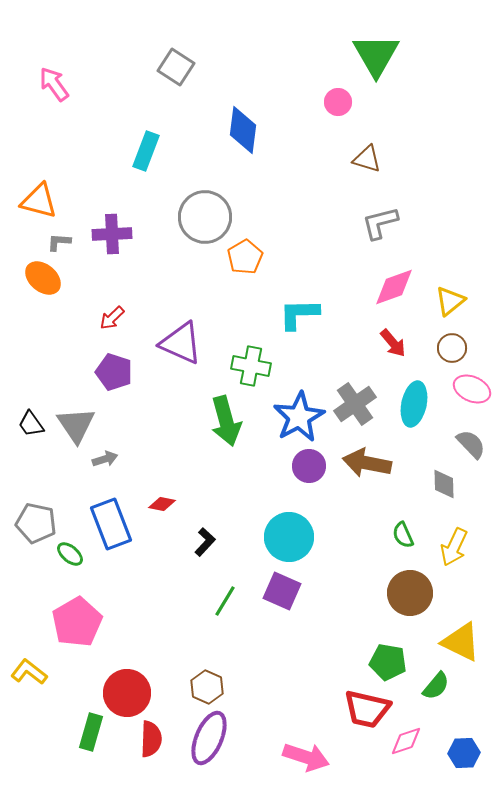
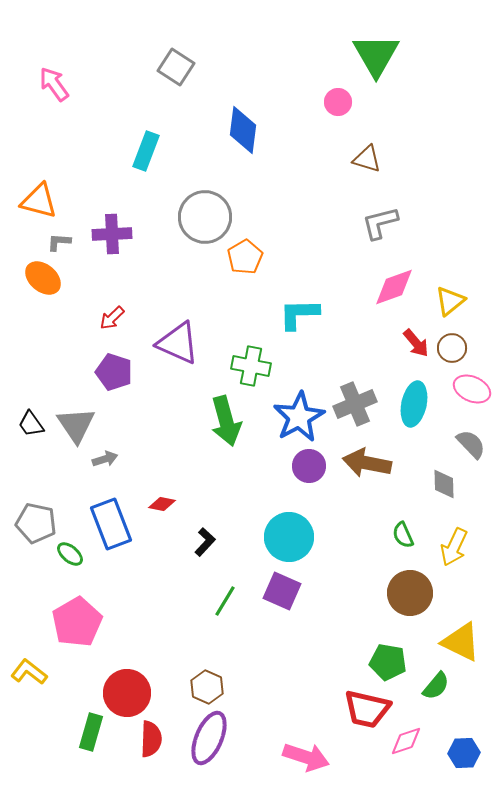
purple triangle at (181, 343): moved 3 px left
red arrow at (393, 343): moved 23 px right
gray cross at (355, 404): rotated 12 degrees clockwise
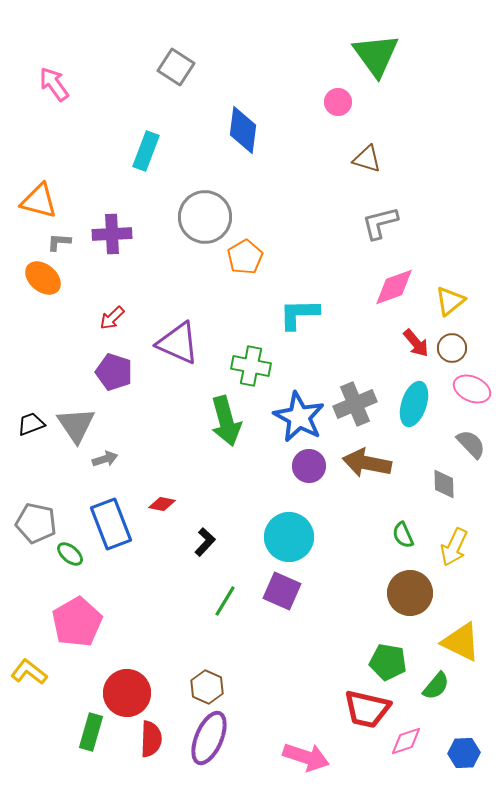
green triangle at (376, 55): rotated 6 degrees counterclockwise
cyan ellipse at (414, 404): rotated 6 degrees clockwise
blue star at (299, 417): rotated 15 degrees counterclockwise
black trapezoid at (31, 424): rotated 104 degrees clockwise
